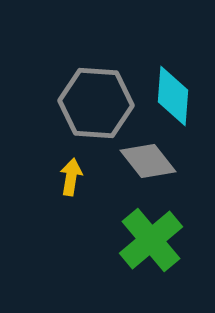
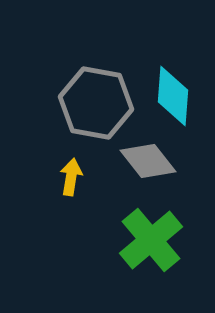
gray hexagon: rotated 6 degrees clockwise
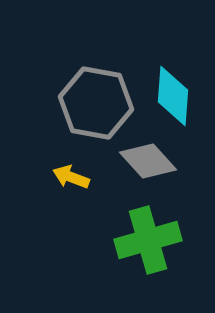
gray diamond: rotated 4 degrees counterclockwise
yellow arrow: rotated 78 degrees counterclockwise
green cross: moved 3 px left; rotated 24 degrees clockwise
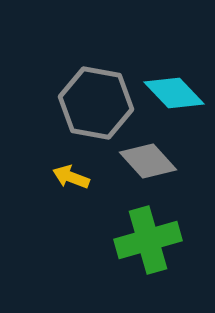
cyan diamond: moved 1 px right, 3 px up; rotated 48 degrees counterclockwise
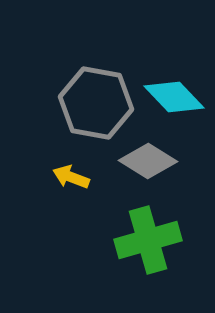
cyan diamond: moved 4 px down
gray diamond: rotated 16 degrees counterclockwise
